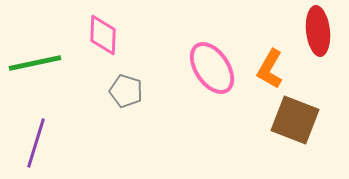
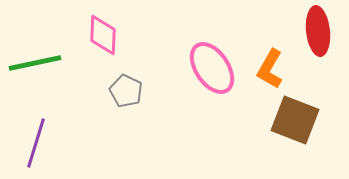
gray pentagon: rotated 8 degrees clockwise
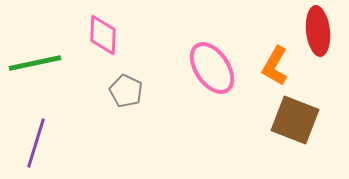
orange L-shape: moved 5 px right, 3 px up
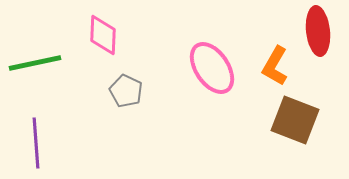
purple line: rotated 21 degrees counterclockwise
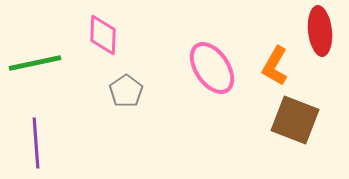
red ellipse: moved 2 px right
gray pentagon: rotated 12 degrees clockwise
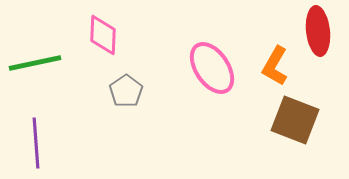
red ellipse: moved 2 px left
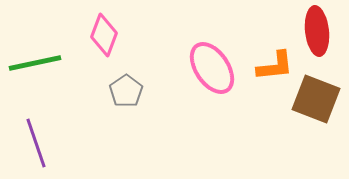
red ellipse: moved 1 px left
pink diamond: moved 1 px right; rotated 18 degrees clockwise
orange L-shape: rotated 126 degrees counterclockwise
brown square: moved 21 px right, 21 px up
purple line: rotated 15 degrees counterclockwise
